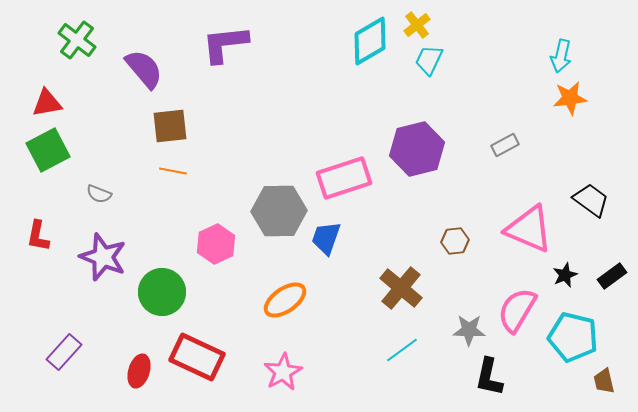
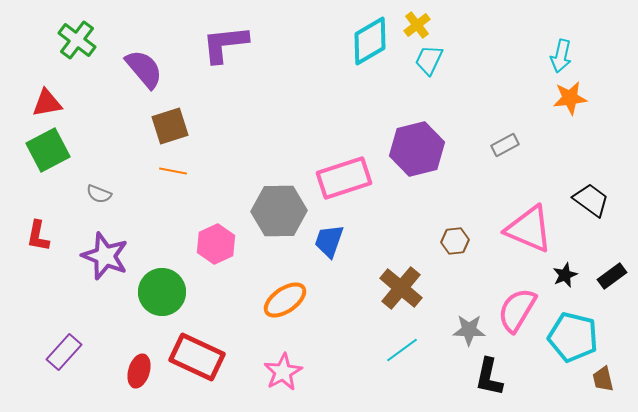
brown square: rotated 12 degrees counterclockwise
blue trapezoid: moved 3 px right, 3 px down
purple star: moved 2 px right, 1 px up
brown trapezoid: moved 1 px left, 2 px up
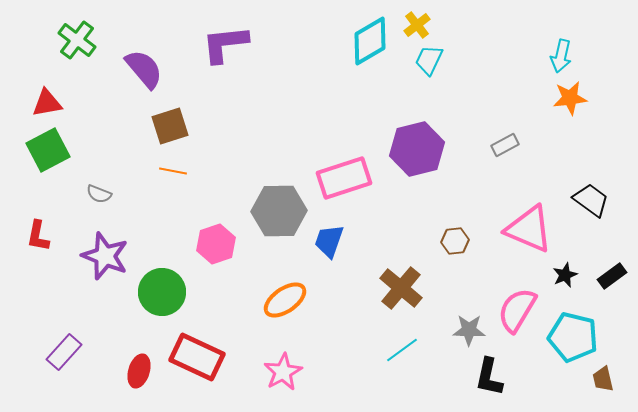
pink hexagon: rotated 6 degrees clockwise
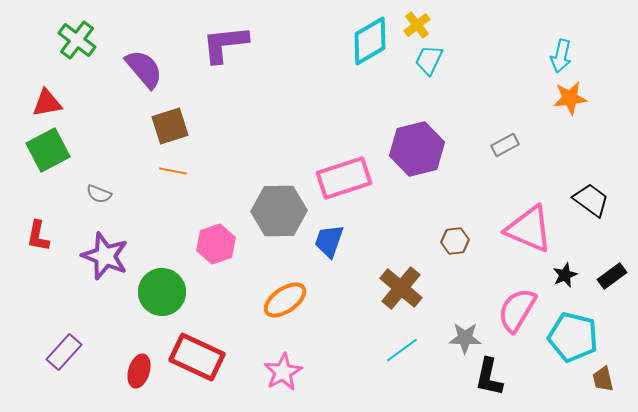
gray star: moved 4 px left, 8 px down
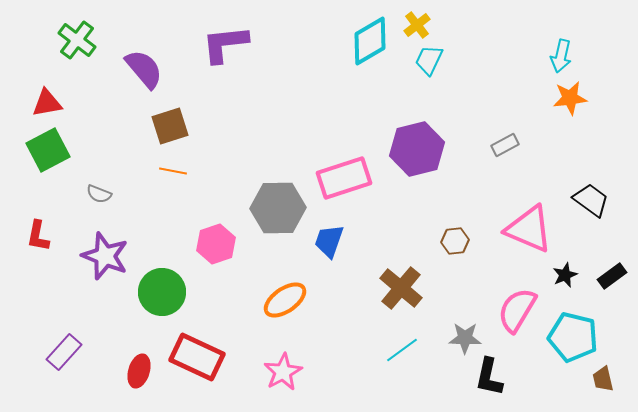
gray hexagon: moved 1 px left, 3 px up
